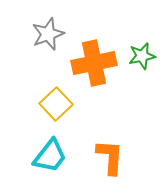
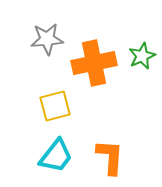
gray star: moved 1 px left, 5 px down; rotated 16 degrees clockwise
green star: rotated 12 degrees counterclockwise
yellow square: moved 1 px left, 2 px down; rotated 28 degrees clockwise
cyan trapezoid: moved 6 px right
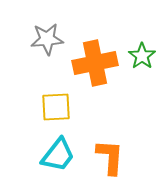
green star: rotated 12 degrees counterclockwise
orange cross: moved 1 px right
yellow square: moved 1 px right, 1 px down; rotated 12 degrees clockwise
cyan trapezoid: moved 2 px right, 1 px up
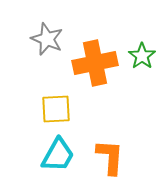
gray star: rotated 28 degrees clockwise
yellow square: moved 2 px down
cyan trapezoid: rotated 9 degrees counterclockwise
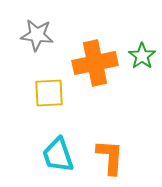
gray star: moved 10 px left, 4 px up; rotated 16 degrees counterclockwise
yellow square: moved 7 px left, 16 px up
cyan trapezoid: rotated 132 degrees clockwise
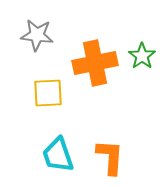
yellow square: moved 1 px left
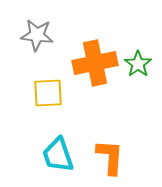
green star: moved 4 px left, 8 px down
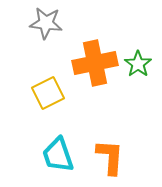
gray star: moved 9 px right, 12 px up
yellow square: rotated 24 degrees counterclockwise
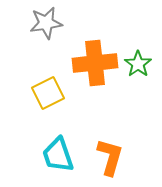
gray star: rotated 16 degrees counterclockwise
orange cross: rotated 6 degrees clockwise
orange L-shape: rotated 12 degrees clockwise
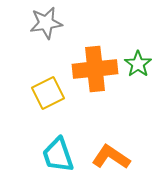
orange cross: moved 6 px down
orange L-shape: moved 1 px right; rotated 72 degrees counterclockwise
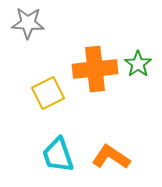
gray star: moved 18 px left; rotated 12 degrees clockwise
